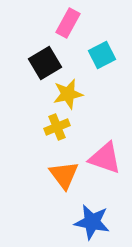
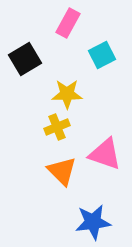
black square: moved 20 px left, 4 px up
yellow star: moved 1 px left; rotated 12 degrees clockwise
pink triangle: moved 4 px up
orange triangle: moved 2 px left, 4 px up; rotated 8 degrees counterclockwise
blue star: moved 1 px right; rotated 18 degrees counterclockwise
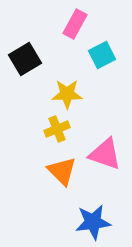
pink rectangle: moved 7 px right, 1 px down
yellow cross: moved 2 px down
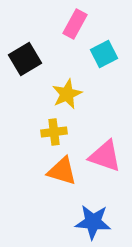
cyan square: moved 2 px right, 1 px up
yellow star: rotated 24 degrees counterclockwise
yellow cross: moved 3 px left, 3 px down; rotated 15 degrees clockwise
pink triangle: moved 2 px down
orange triangle: rotated 28 degrees counterclockwise
blue star: rotated 12 degrees clockwise
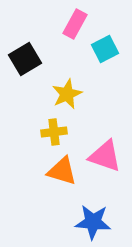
cyan square: moved 1 px right, 5 px up
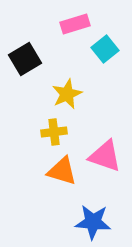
pink rectangle: rotated 44 degrees clockwise
cyan square: rotated 12 degrees counterclockwise
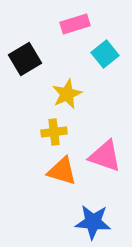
cyan square: moved 5 px down
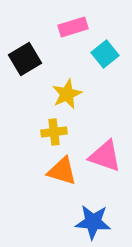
pink rectangle: moved 2 px left, 3 px down
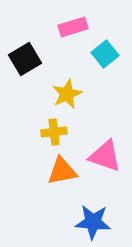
orange triangle: rotated 28 degrees counterclockwise
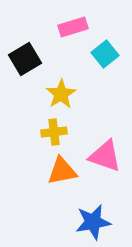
yellow star: moved 6 px left; rotated 8 degrees counterclockwise
blue star: rotated 15 degrees counterclockwise
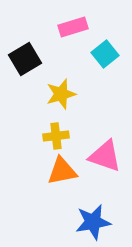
yellow star: rotated 16 degrees clockwise
yellow cross: moved 2 px right, 4 px down
